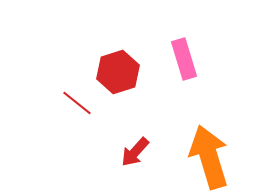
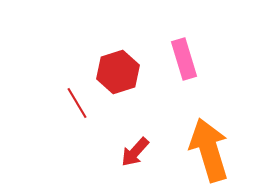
red line: rotated 20 degrees clockwise
orange arrow: moved 7 px up
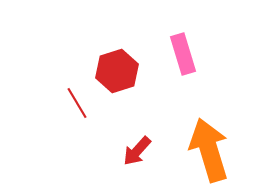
pink rectangle: moved 1 px left, 5 px up
red hexagon: moved 1 px left, 1 px up
red arrow: moved 2 px right, 1 px up
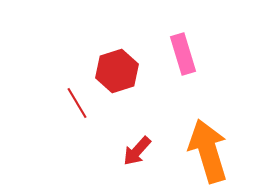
orange arrow: moved 1 px left, 1 px down
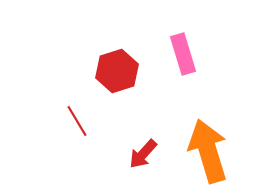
red line: moved 18 px down
red arrow: moved 6 px right, 3 px down
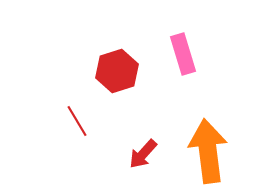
orange arrow: rotated 10 degrees clockwise
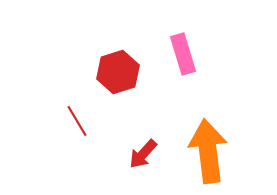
red hexagon: moved 1 px right, 1 px down
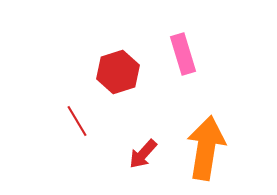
orange arrow: moved 2 px left, 3 px up; rotated 16 degrees clockwise
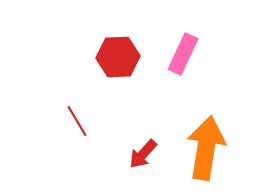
pink rectangle: rotated 42 degrees clockwise
red hexagon: moved 15 px up; rotated 15 degrees clockwise
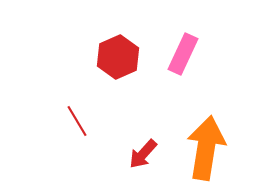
red hexagon: rotated 21 degrees counterclockwise
